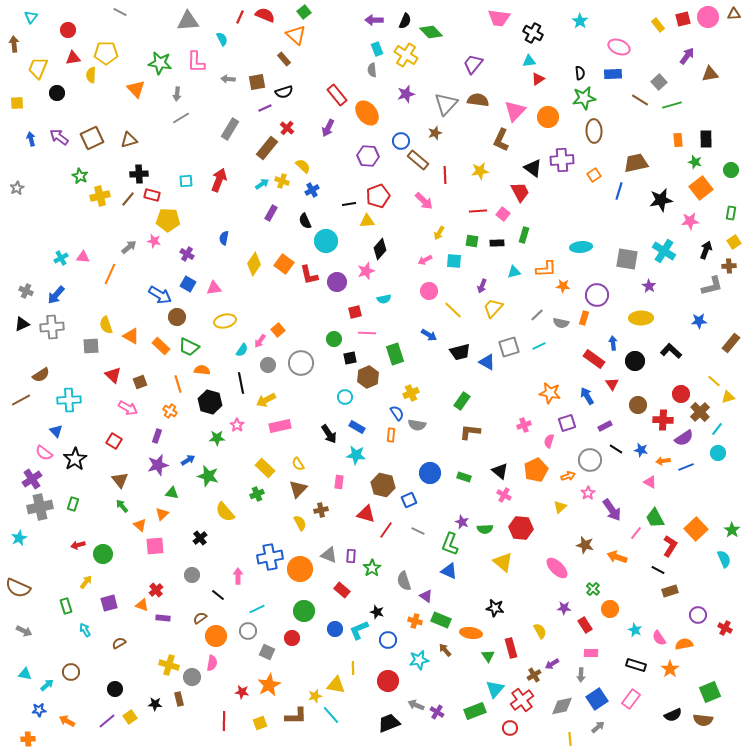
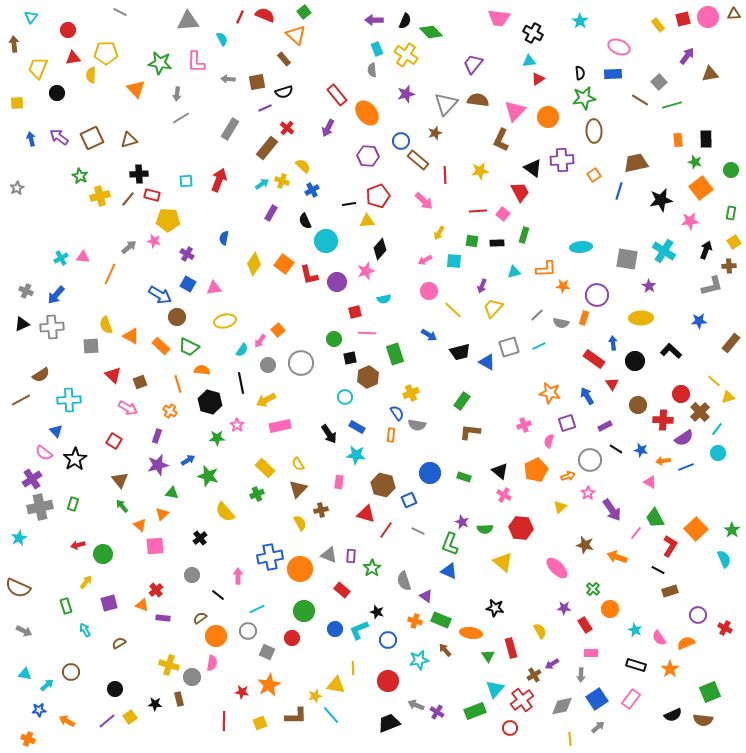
orange semicircle at (684, 644): moved 2 px right, 1 px up; rotated 12 degrees counterclockwise
orange cross at (28, 739): rotated 24 degrees clockwise
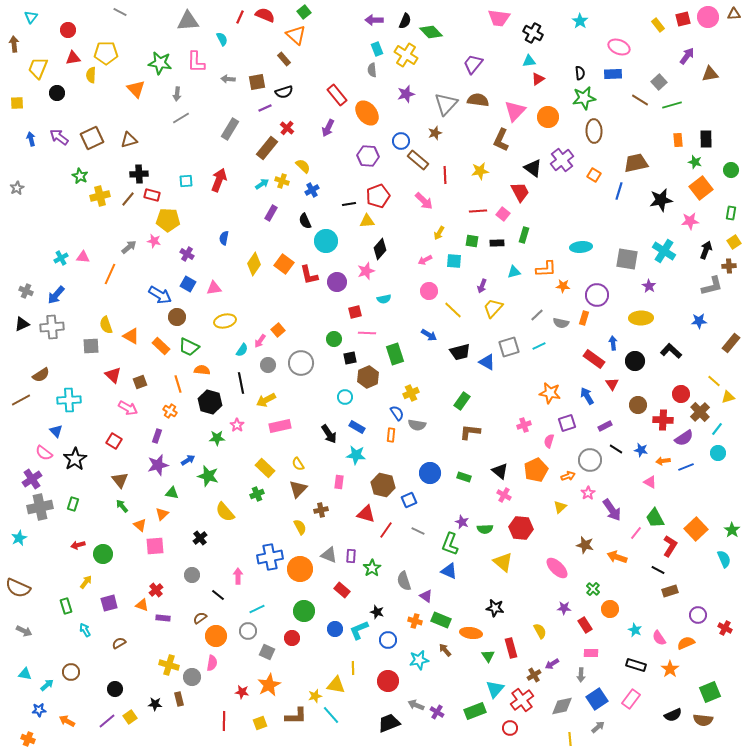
purple cross at (562, 160): rotated 35 degrees counterclockwise
orange square at (594, 175): rotated 24 degrees counterclockwise
yellow semicircle at (300, 523): moved 4 px down
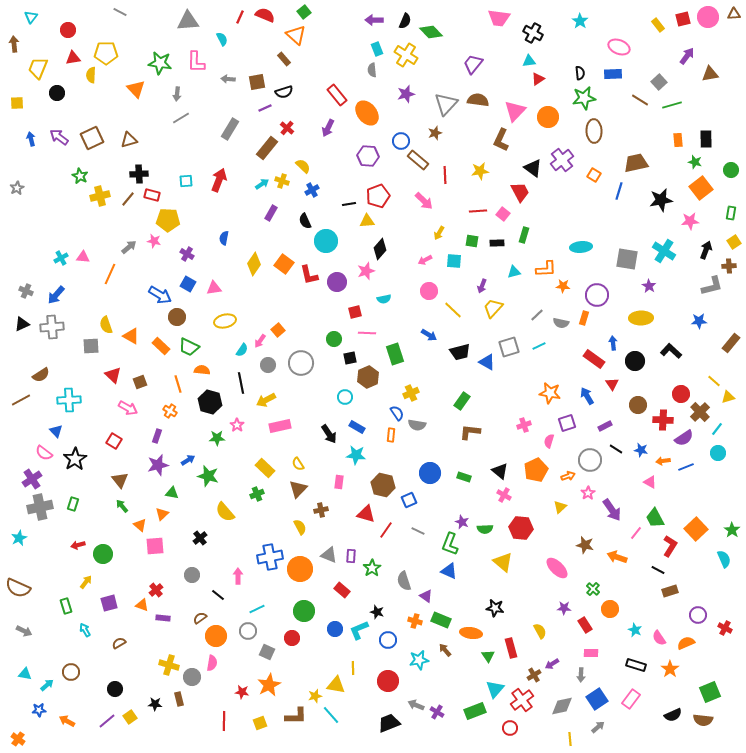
orange cross at (28, 739): moved 10 px left; rotated 16 degrees clockwise
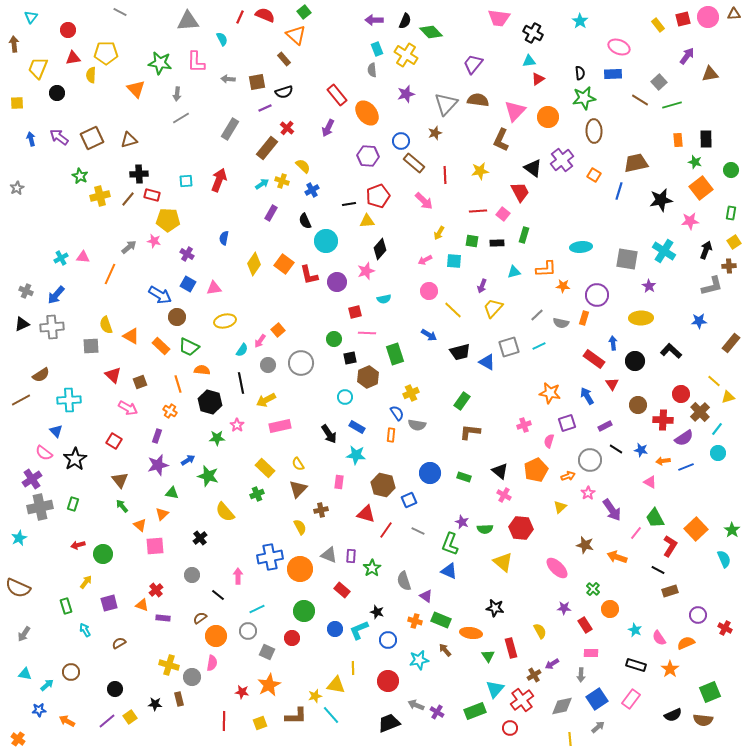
brown rectangle at (418, 160): moved 4 px left, 3 px down
gray arrow at (24, 631): moved 3 px down; rotated 98 degrees clockwise
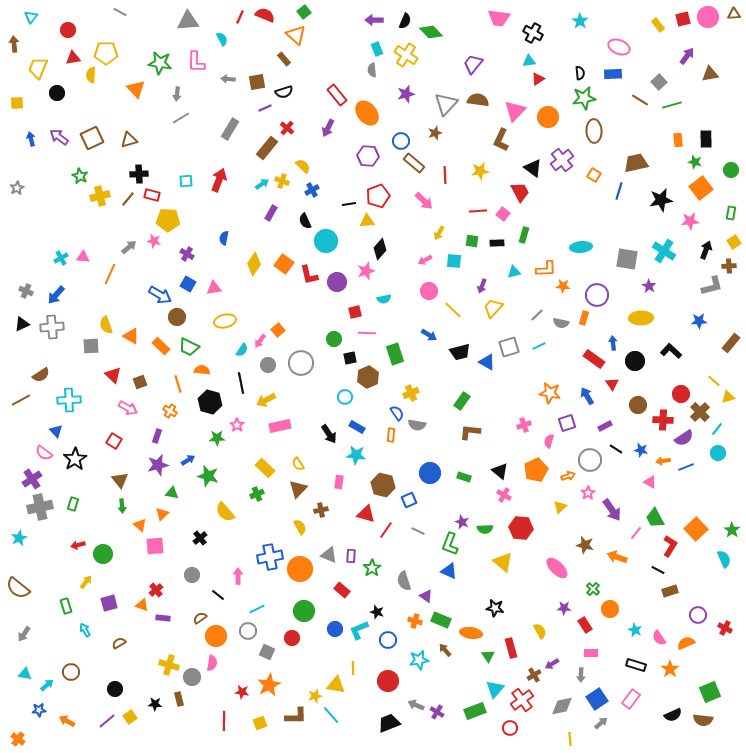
green arrow at (122, 506): rotated 144 degrees counterclockwise
brown semicircle at (18, 588): rotated 15 degrees clockwise
gray arrow at (598, 727): moved 3 px right, 4 px up
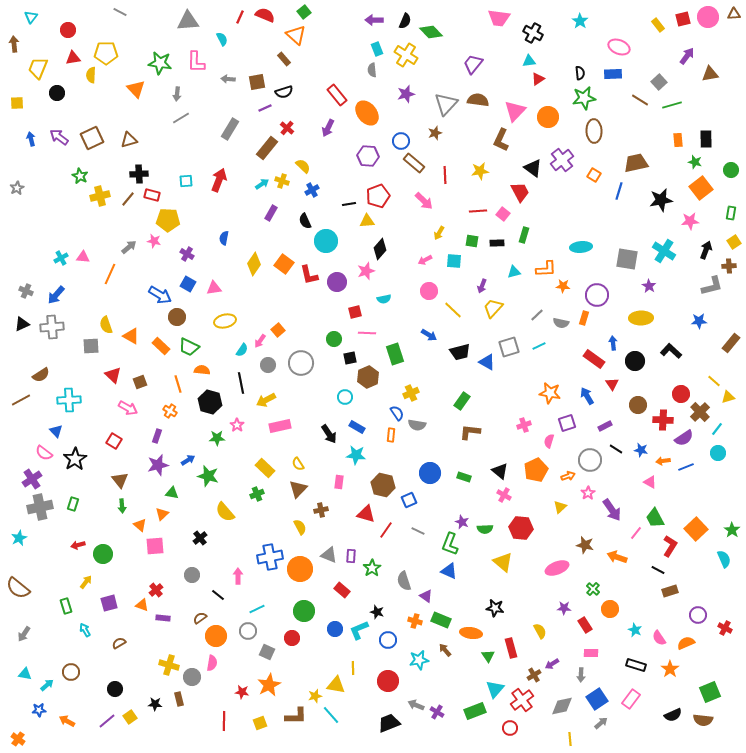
pink ellipse at (557, 568): rotated 65 degrees counterclockwise
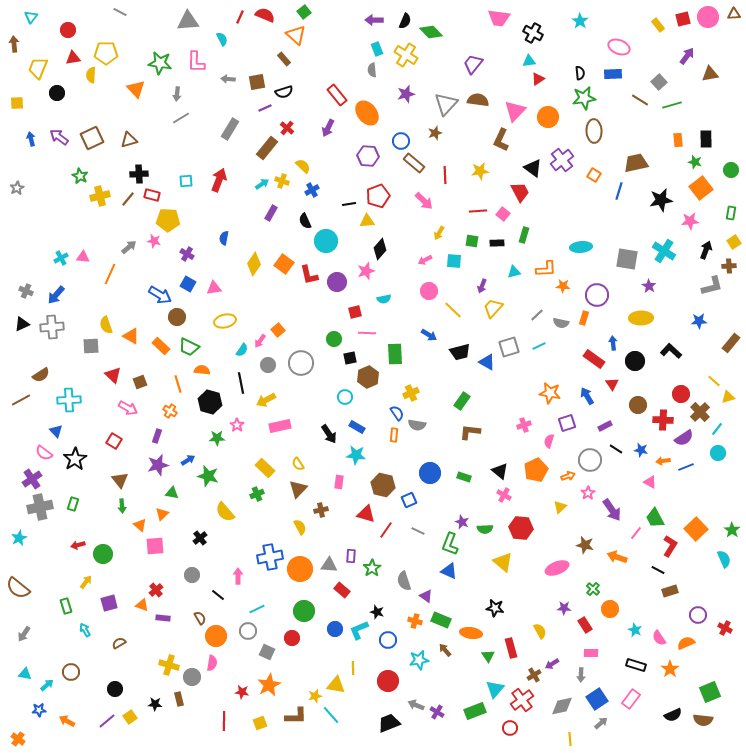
green rectangle at (395, 354): rotated 15 degrees clockwise
orange rectangle at (391, 435): moved 3 px right
gray triangle at (329, 555): moved 10 px down; rotated 18 degrees counterclockwise
brown semicircle at (200, 618): rotated 96 degrees clockwise
